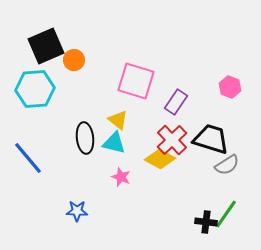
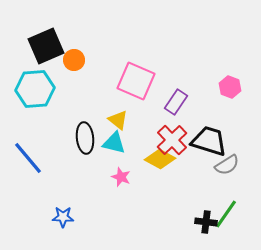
pink square: rotated 6 degrees clockwise
black trapezoid: moved 2 px left, 2 px down
blue star: moved 14 px left, 6 px down
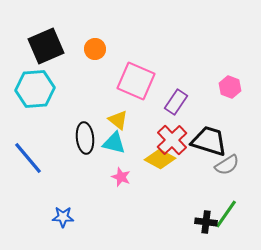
orange circle: moved 21 px right, 11 px up
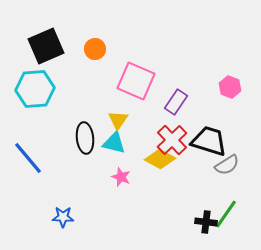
yellow triangle: rotated 25 degrees clockwise
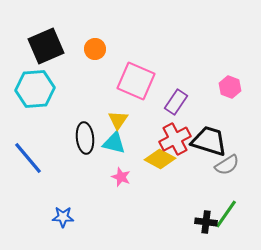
red cross: moved 3 px right, 1 px up; rotated 16 degrees clockwise
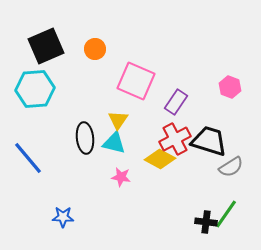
gray semicircle: moved 4 px right, 2 px down
pink star: rotated 12 degrees counterclockwise
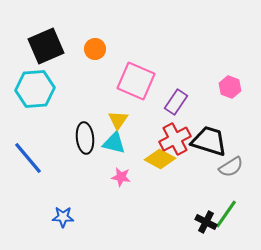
black cross: rotated 20 degrees clockwise
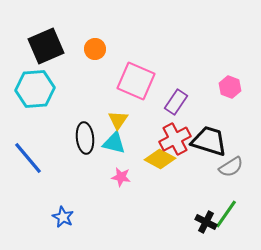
blue star: rotated 25 degrees clockwise
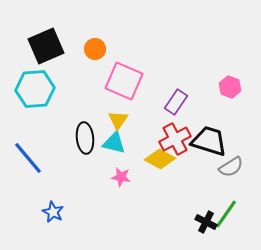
pink square: moved 12 px left
blue star: moved 10 px left, 5 px up
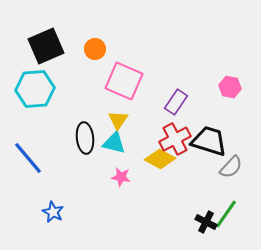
pink hexagon: rotated 10 degrees counterclockwise
gray semicircle: rotated 15 degrees counterclockwise
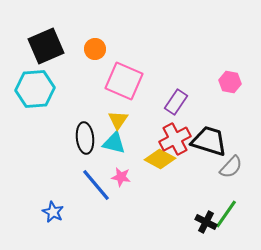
pink hexagon: moved 5 px up
blue line: moved 68 px right, 27 px down
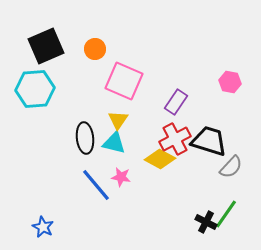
blue star: moved 10 px left, 15 px down
